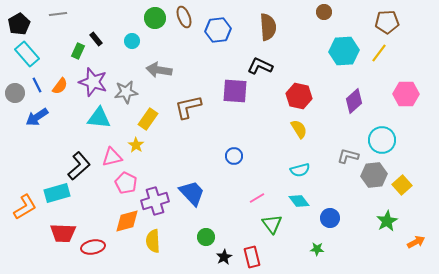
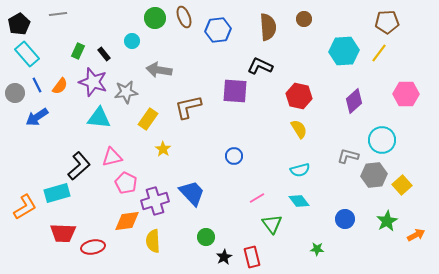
brown circle at (324, 12): moved 20 px left, 7 px down
black rectangle at (96, 39): moved 8 px right, 15 px down
yellow star at (136, 145): moved 27 px right, 4 px down
blue circle at (330, 218): moved 15 px right, 1 px down
orange diamond at (127, 221): rotated 8 degrees clockwise
orange arrow at (416, 242): moved 7 px up
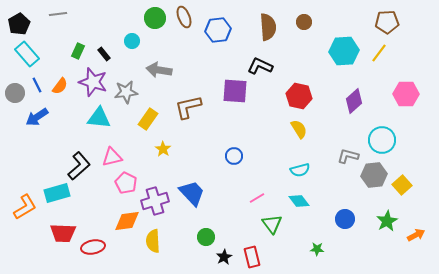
brown circle at (304, 19): moved 3 px down
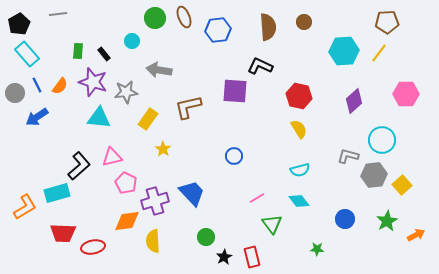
green rectangle at (78, 51): rotated 21 degrees counterclockwise
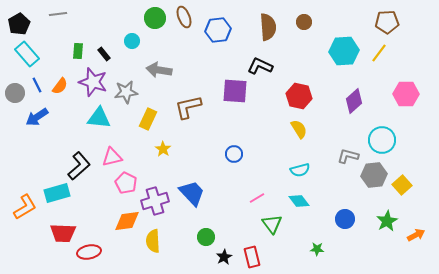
yellow rectangle at (148, 119): rotated 10 degrees counterclockwise
blue circle at (234, 156): moved 2 px up
red ellipse at (93, 247): moved 4 px left, 5 px down
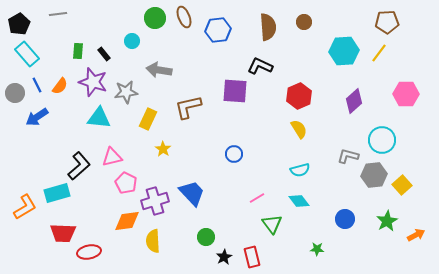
red hexagon at (299, 96): rotated 25 degrees clockwise
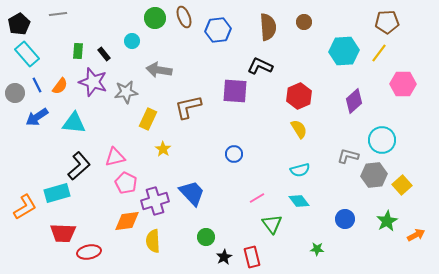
pink hexagon at (406, 94): moved 3 px left, 10 px up
cyan triangle at (99, 118): moved 25 px left, 5 px down
pink triangle at (112, 157): moved 3 px right
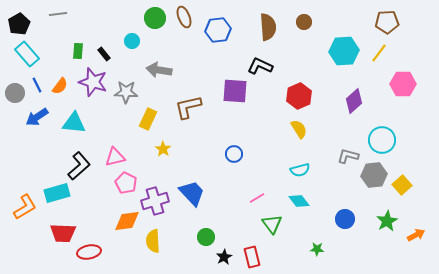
gray star at (126, 92): rotated 10 degrees clockwise
